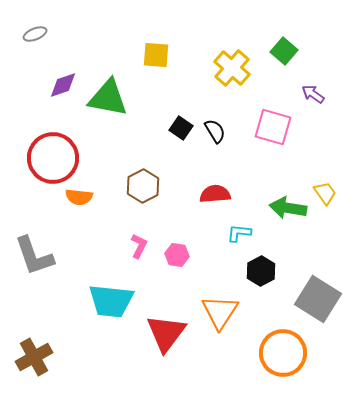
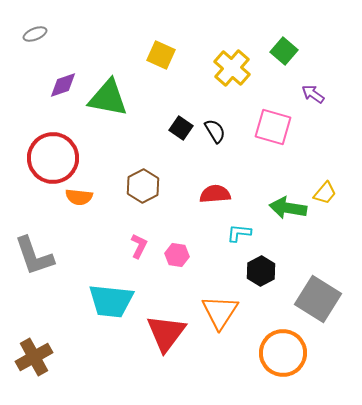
yellow square: moved 5 px right; rotated 20 degrees clockwise
yellow trapezoid: rotated 75 degrees clockwise
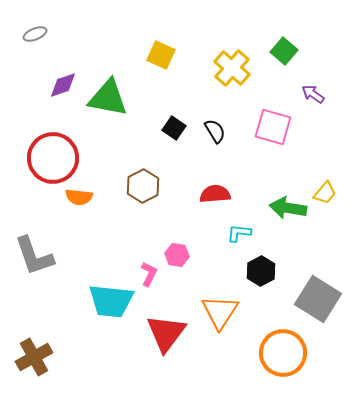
black square: moved 7 px left
pink L-shape: moved 10 px right, 28 px down
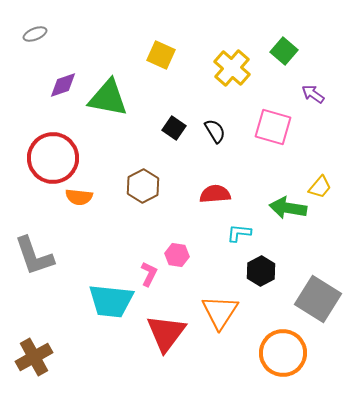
yellow trapezoid: moved 5 px left, 6 px up
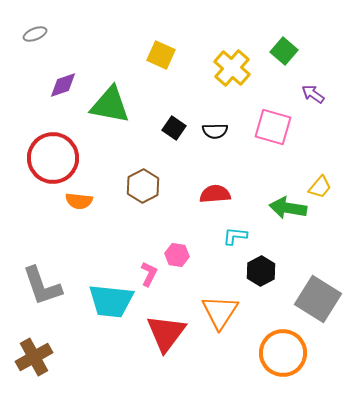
green triangle: moved 2 px right, 7 px down
black semicircle: rotated 120 degrees clockwise
orange semicircle: moved 4 px down
cyan L-shape: moved 4 px left, 3 px down
gray L-shape: moved 8 px right, 30 px down
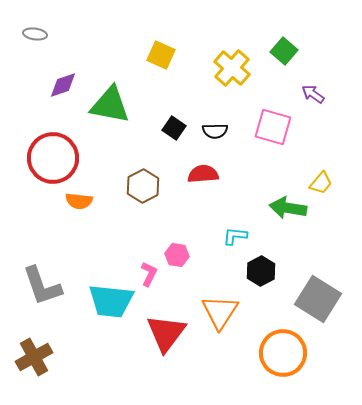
gray ellipse: rotated 30 degrees clockwise
yellow trapezoid: moved 1 px right, 4 px up
red semicircle: moved 12 px left, 20 px up
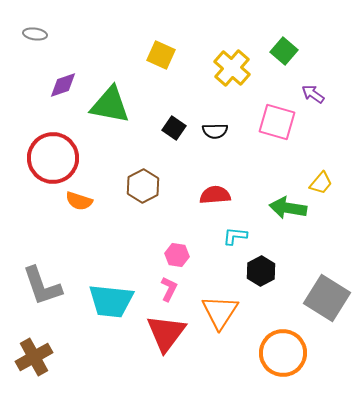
pink square: moved 4 px right, 5 px up
red semicircle: moved 12 px right, 21 px down
orange semicircle: rotated 12 degrees clockwise
pink L-shape: moved 20 px right, 15 px down
gray square: moved 9 px right, 1 px up
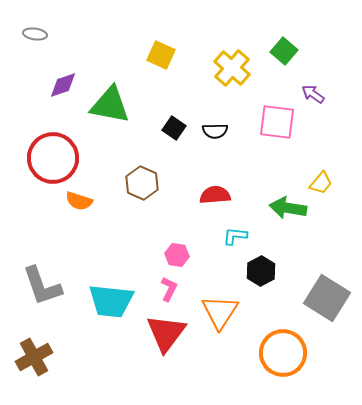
pink square: rotated 9 degrees counterclockwise
brown hexagon: moved 1 px left, 3 px up; rotated 8 degrees counterclockwise
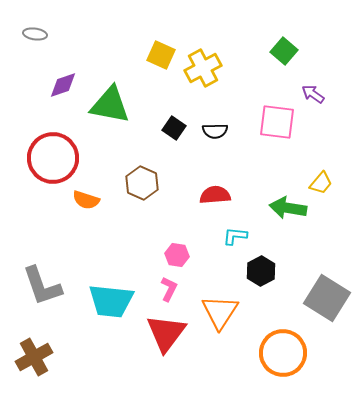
yellow cross: moved 29 px left; rotated 21 degrees clockwise
orange semicircle: moved 7 px right, 1 px up
